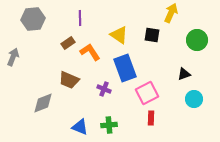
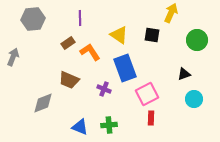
pink square: moved 1 px down
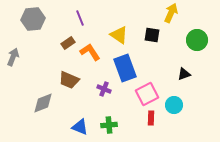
purple line: rotated 21 degrees counterclockwise
cyan circle: moved 20 px left, 6 px down
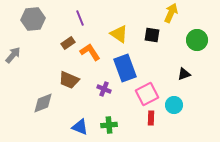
yellow triangle: moved 1 px up
gray arrow: moved 2 px up; rotated 18 degrees clockwise
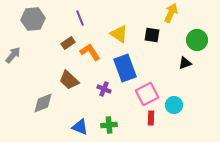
black triangle: moved 1 px right, 11 px up
brown trapezoid: rotated 20 degrees clockwise
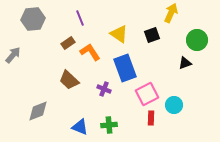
black square: rotated 28 degrees counterclockwise
gray diamond: moved 5 px left, 8 px down
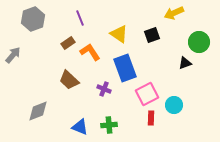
yellow arrow: moved 3 px right; rotated 138 degrees counterclockwise
gray hexagon: rotated 15 degrees counterclockwise
green circle: moved 2 px right, 2 px down
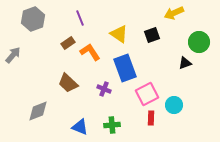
brown trapezoid: moved 1 px left, 3 px down
green cross: moved 3 px right
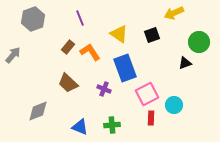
brown rectangle: moved 4 px down; rotated 16 degrees counterclockwise
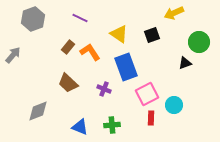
purple line: rotated 42 degrees counterclockwise
blue rectangle: moved 1 px right, 1 px up
